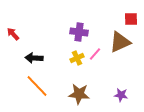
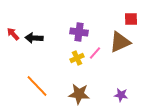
pink line: moved 1 px up
black arrow: moved 20 px up
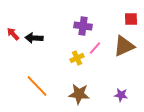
purple cross: moved 4 px right, 6 px up
brown triangle: moved 4 px right, 4 px down
pink line: moved 5 px up
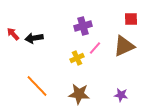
purple cross: rotated 24 degrees counterclockwise
black arrow: rotated 12 degrees counterclockwise
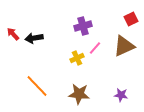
red square: rotated 24 degrees counterclockwise
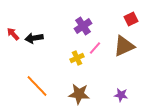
purple cross: rotated 18 degrees counterclockwise
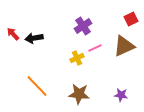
pink line: rotated 24 degrees clockwise
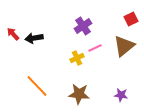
brown triangle: rotated 15 degrees counterclockwise
